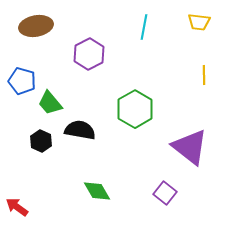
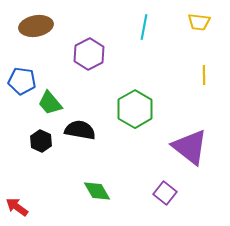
blue pentagon: rotated 8 degrees counterclockwise
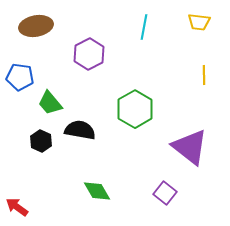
blue pentagon: moved 2 px left, 4 px up
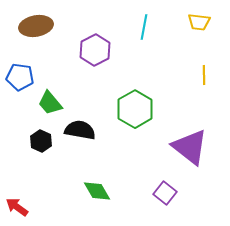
purple hexagon: moved 6 px right, 4 px up
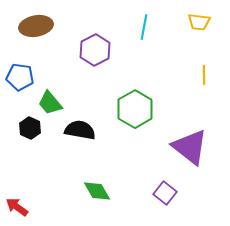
black hexagon: moved 11 px left, 13 px up
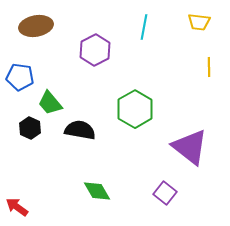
yellow line: moved 5 px right, 8 px up
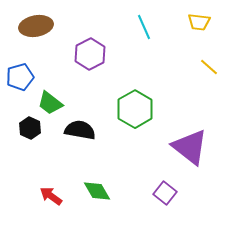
cyan line: rotated 35 degrees counterclockwise
purple hexagon: moved 5 px left, 4 px down
yellow line: rotated 48 degrees counterclockwise
blue pentagon: rotated 24 degrees counterclockwise
green trapezoid: rotated 12 degrees counterclockwise
red arrow: moved 34 px right, 11 px up
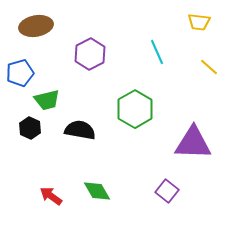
cyan line: moved 13 px right, 25 px down
blue pentagon: moved 4 px up
green trapezoid: moved 3 px left, 3 px up; rotated 52 degrees counterclockwise
purple triangle: moved 3 px right, 4 px up; rotated 36 degrees counterclockwise
purple square: moved 2 px right, 2 px up
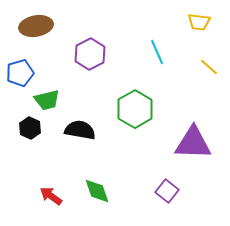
green diamond: rotated 12 degrees clockwise
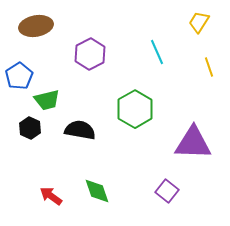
yellow trapezoid: rotated 115 degrees clockwise
yellow line: rotated 30 degrees clockwise
blue pentagon: moved 1 px left, 3 px down; rotated 16 degrees counterclockwise
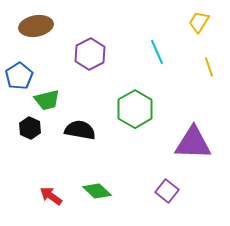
green diamond: rotated 28 degrees counterclockwise
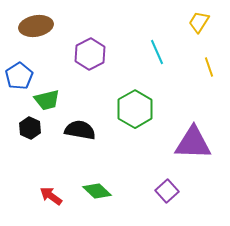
purple square: rotated 10 degrees clockwise
